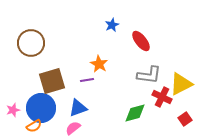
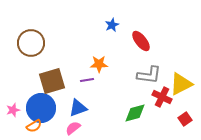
orange star: rotated 30 degrees counterclockwise
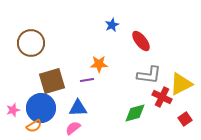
blue triangle: rotated 18 degrees clockwise
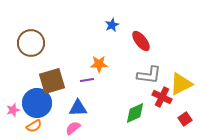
blue circle: moved 4 px left, 5 px up
green diamond: rotated 10 degrees counterclockwise
